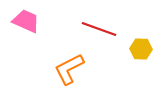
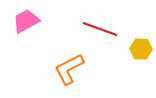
pink trapezoid: rotated 52 degrees counterclockwise
red line: moved 1 px right
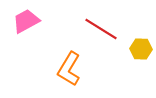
red line: moved 1 px right; rotated 12 degrees clockwise
orange L-shape: rotated 32 degrees counterclockwise
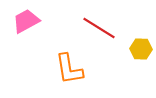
red line: moved 2 px left, 1 px up
orange L-shape: rotated 40 degrees counterclockwise
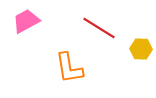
orange L-shape: moved 1 px up
